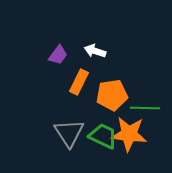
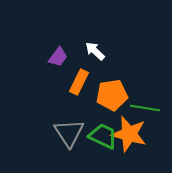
white arrow: rotated 25 degrees clockwise
purple trapezoid: moved 2 px down
green line: rotated 8 degrees clockwise
orange star: rotated 9 degrees clockwise
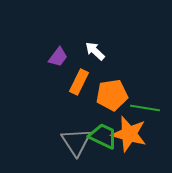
gray triangle: moved 7 px right, 9 px down
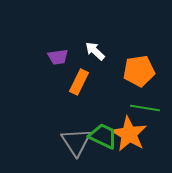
purple trapezoid: rotated 45 degrees clockwise
orange pentagon: moved 27 px right, 24 px up
orange star: rotated 15 degrees clockwise
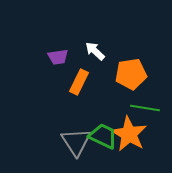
orange pentagon: moved 8 px left, 3 px down
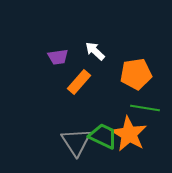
orange pentagon: moved 5 px right
orange rectangle: rotated 15 degrees clockwise
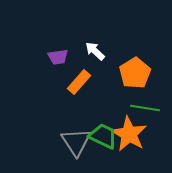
orange pentagon: moved 1 px left, 1 px up; rotated 24 degrees counterclockwise
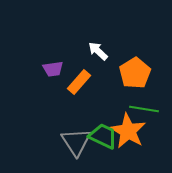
white arrow: moved 3 px right
purple trapezoid: moved 5 px left, 12 px down
green line: moved 1 px left, 1 px down
orange star: moved 1 px left, 3 px up
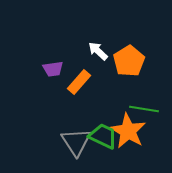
orange pentagon: moved 6 px left, 12 px up
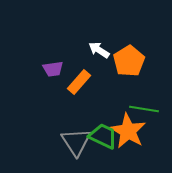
white arrow: moved 1 px right, 1 px up; rotated 10 degrees counterclockwise
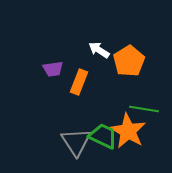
orange rectangle: rotated 20 degrees counterclockwise
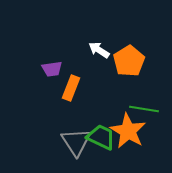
purple trapezoid: moved 1 px left
orange rectangle: moved 8 px left, 6 px down
green trapezoid: moved 2 px left, 1 px down
